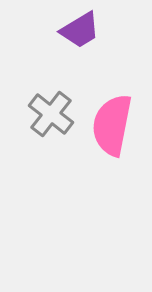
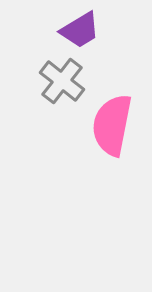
gray cross: moved 11 px right, 33 px up
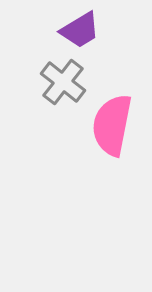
gray cross: moved 1 px right, 1 px down
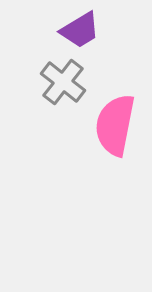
pink semicircle: moved 3 px right
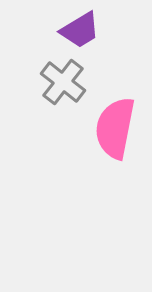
pink semicircle: moved 3 px down
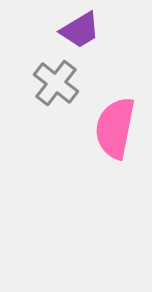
gray cross: moved 7 px left, 1 px down
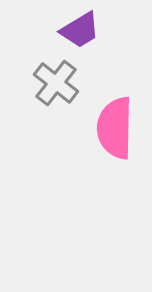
pink semicircle: rotated 10 degrees counterclockwise
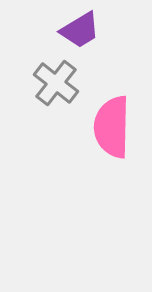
pink semicircle: moved 3 px left, 1 px up
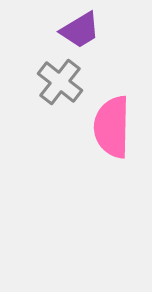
gray cross: moved 4 px right, 1 px up
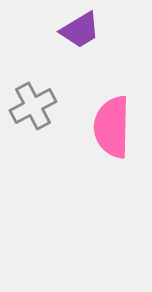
gray cross: moved 27 px left, 24 px down; rotated 24 degrees clockwise
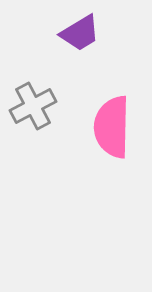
purple trapezoid: moved 3 px down
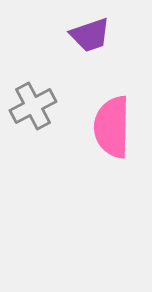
purple trapezoid: moved 10 px right, 2 px down; rotated 12 degrees clockwise
